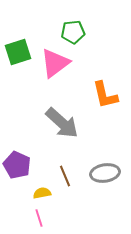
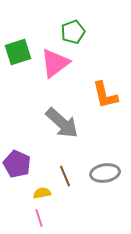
green pentagon: rotated 15 degrees counterclockwise
purple pentagon: moved 1 px up
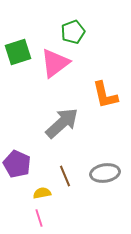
gray arrow: rotated 84 degrees counterclockwise
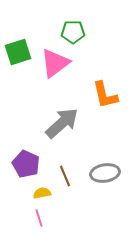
green pentagon: rotated 20 degrees clockwise
purple pentagon: moved 9 px right
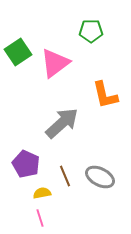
green pentagon: moved 18 px right, 1 px up
green square: rotated 16 degrees counterclockwise
gray ellipse: moved 5 px left, 4 px down; rotated 36 degrees clockwise
pink line: moved 1 px right
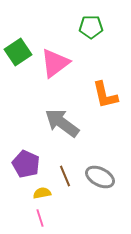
green pentagon: moved 4 px up
gray arrow: rotated 102 degrees counterclockwise
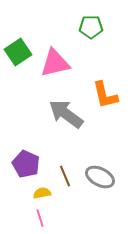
pink triangle: rotated 24 degrees clockwise
gray arrow: moved 4 px right, 9 px up
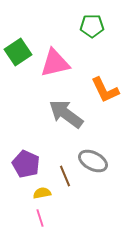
green pentagon: moved 1 px right, 1 px up
orange L-shape: moved 5 px up; rotated 12 degrees counterclockwise
gray ellipse: moved 7 px left, 16 px up
